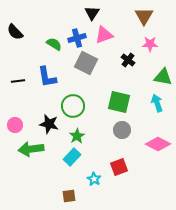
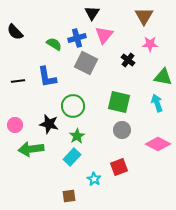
pink triangle: rotated 30 degrees counterclockwise
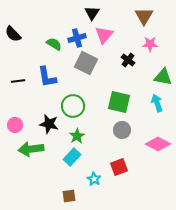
black semicircle: moved 2 px left, 2 px down
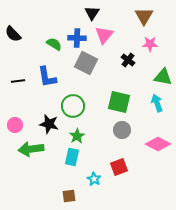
blue cross: rotated 18 degrees clockwise
cyan rectangle: rotated 30 degrees counterclockwise
